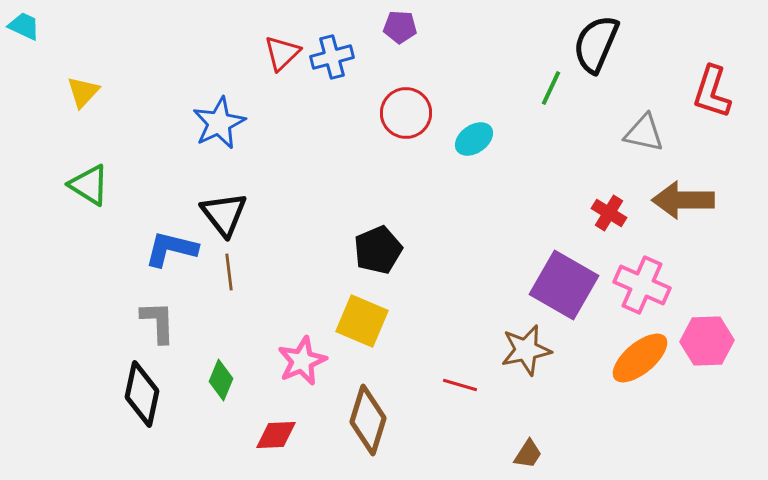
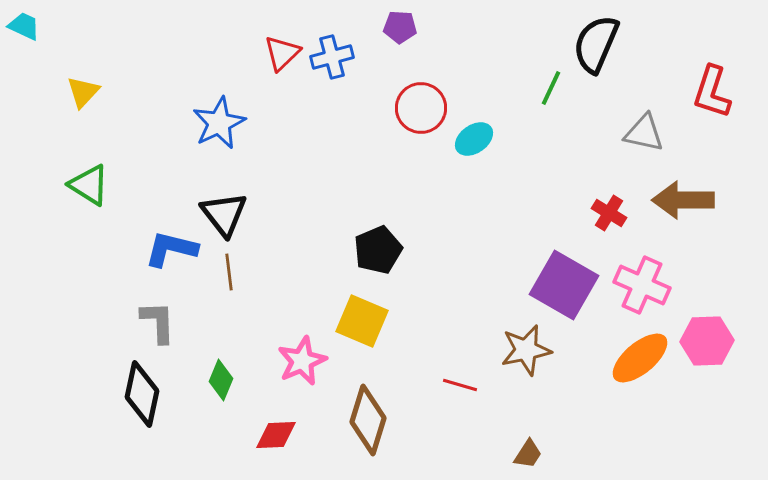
red circle: moved 15 px right, 5 px up
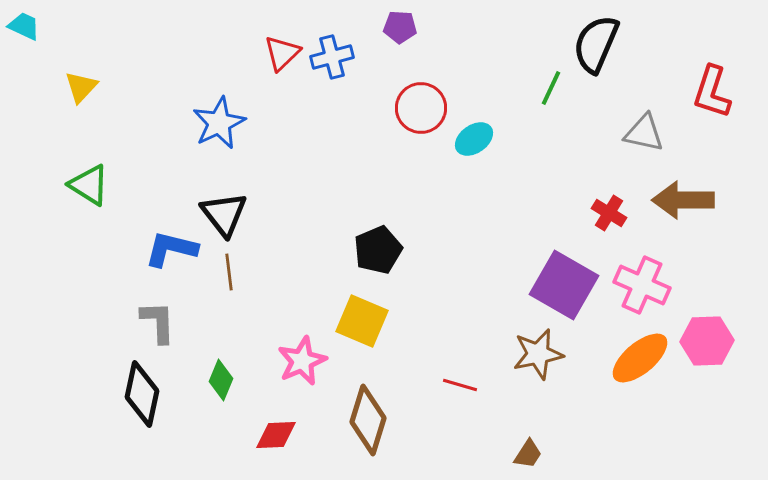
yellow triangle: moved 2 px left, 5 px up
brown star: moved 12 px right, 4 px down
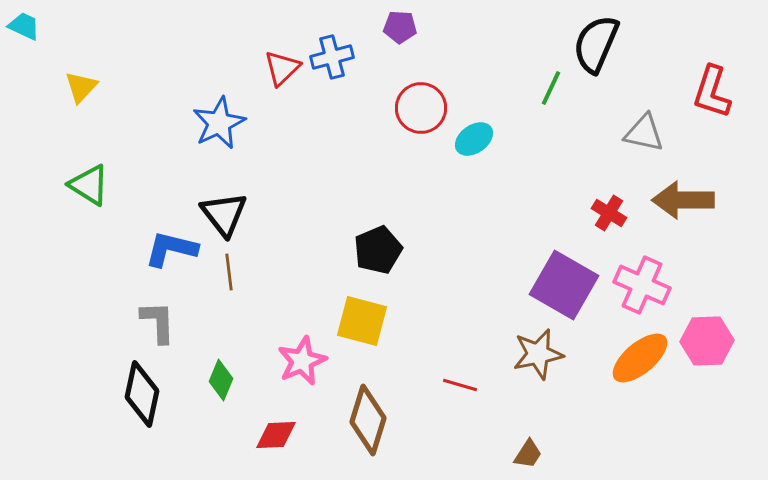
red triangle: moved 15 px down
yellow square: rotated 8 degrees counterclockwise
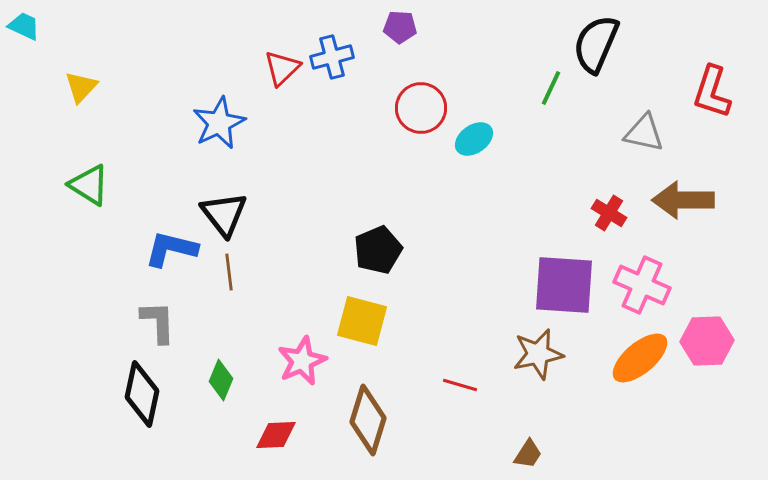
purple square: rotated 26 degrees counterclockwise
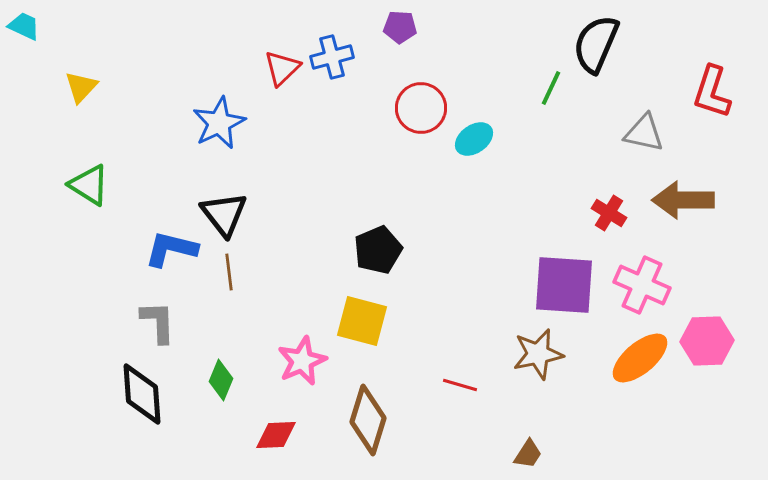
black diamond: rotated 16 degrees counterclockwise
